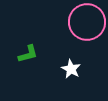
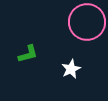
white star: rotated 18 degrees clockwise
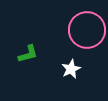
pink circle: moved 8 px down
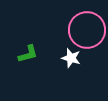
white star: moved 11 px up; rotated 30 degrees counterclockwise
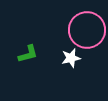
white star: rotated 30 degrees counterclockwise
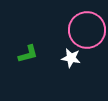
white star: rotated 24 degrees clockwise
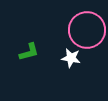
green L-shape: moved 1 px right, 2 px up
